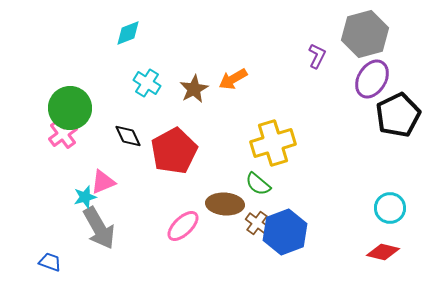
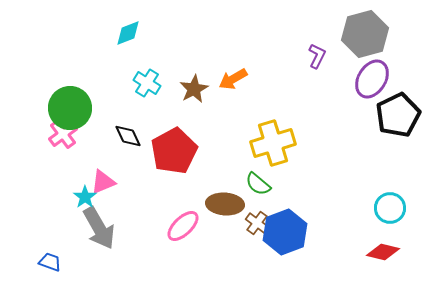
cyan star: rotated 20 degrees counterclockwise
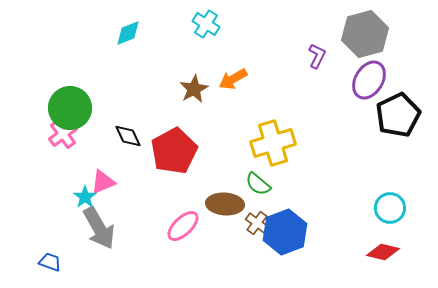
purple ellipse: moved 3 px left, 1 px down
cyan cross: moved 59 px right, 59 px up
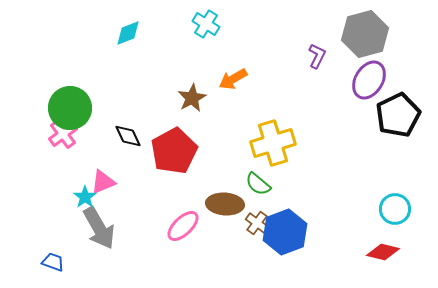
brown star: moved 2 px left, 9 px down
cyan circle: moved 5 px right, 1 px down
blue trapezoid: moved 3 px right
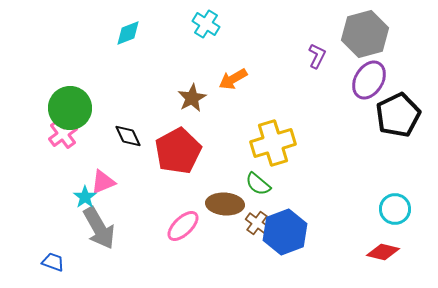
red pentagon: moved 4 px right
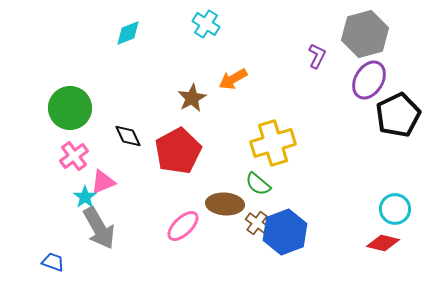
pink cross: moved 11 px right, 22 px down
red diamond: moved 9 px up
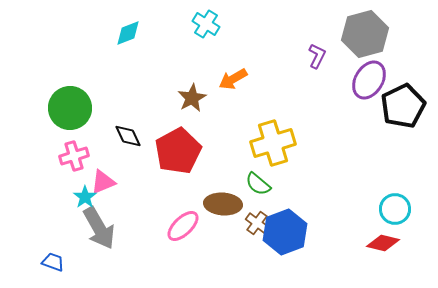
black pentagon: moved 5 px right, 9 px up
pink cross: rotated 20 degrees clockwise
brown ellipse: moved 2 px left
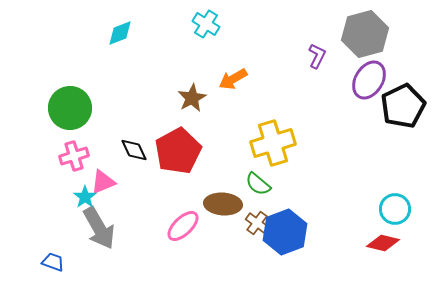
cyan diamond: moved 8 px left
black diamond: moved 6 px right, 14 px down
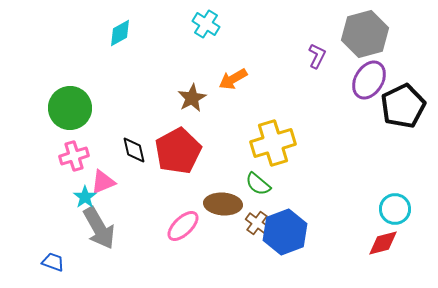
cyan diamond: rotated 8 degrees counterclockwise
black diamond: rotated 12 degrees clockwise
red diamond: rotated 28 degrees counterclockwise
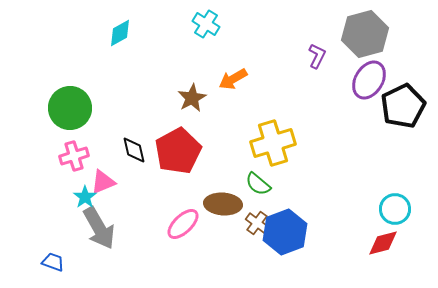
pink ellipse: moved 2 px up
